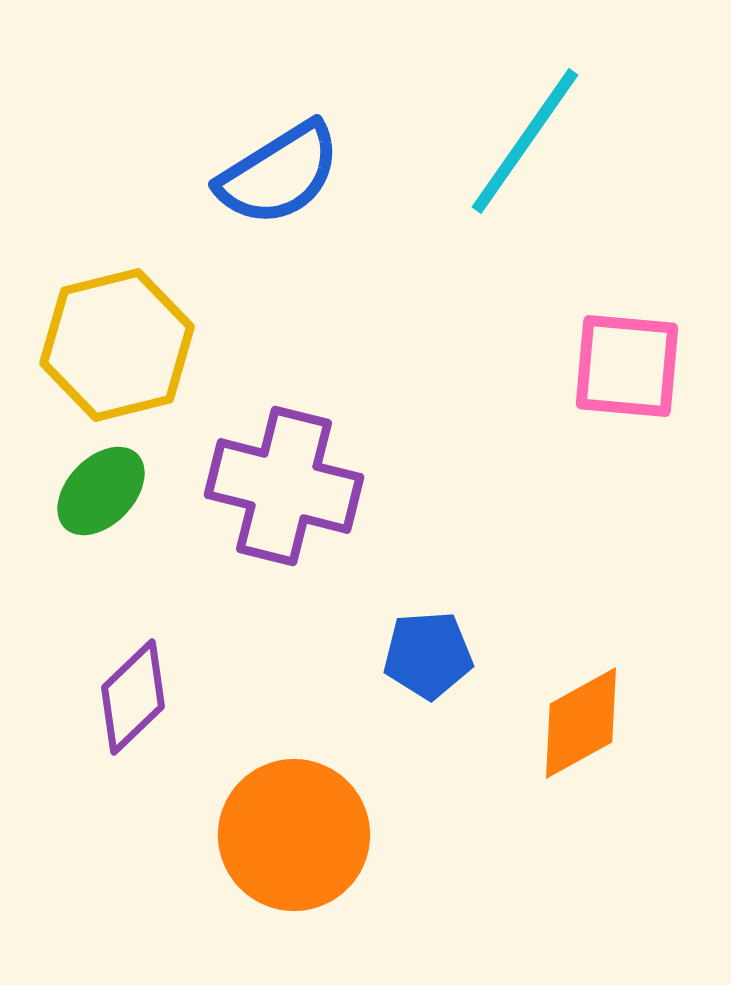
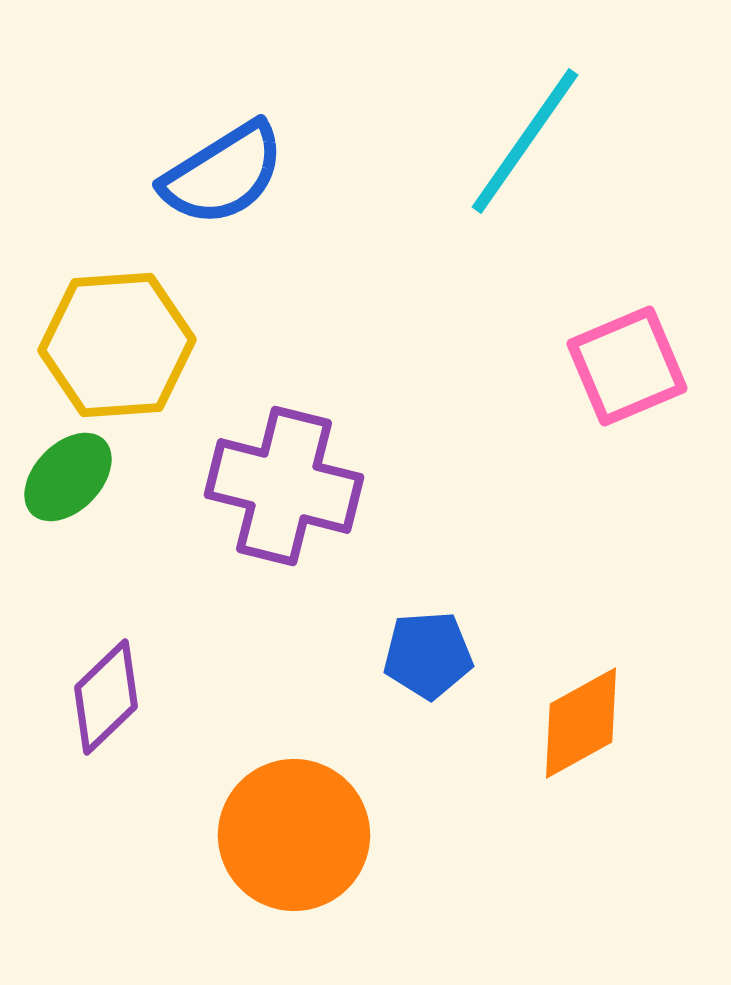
blue semicircle: moved 56 px left
yellow hexagon: rotated 10 degrees clockwise
pink square: rotated 28 degrees counterclockwise
green ellipse: moved 33 px left, 14 px up
purple diamond: moved 27 px left
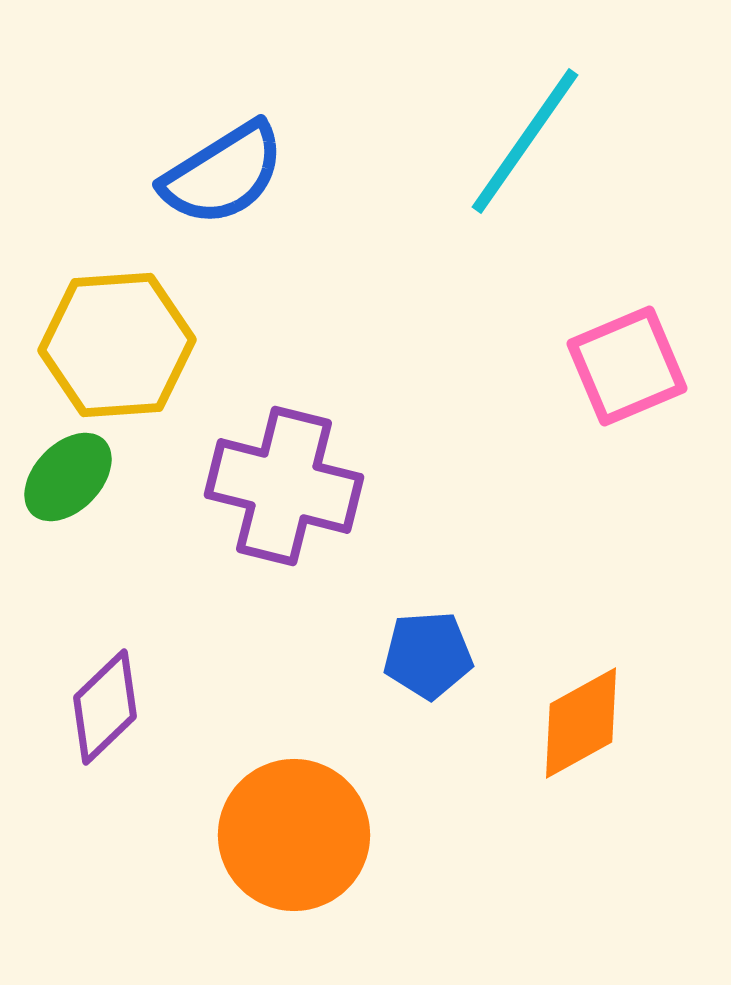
purple diamond: moved 1 px left, 10 px down
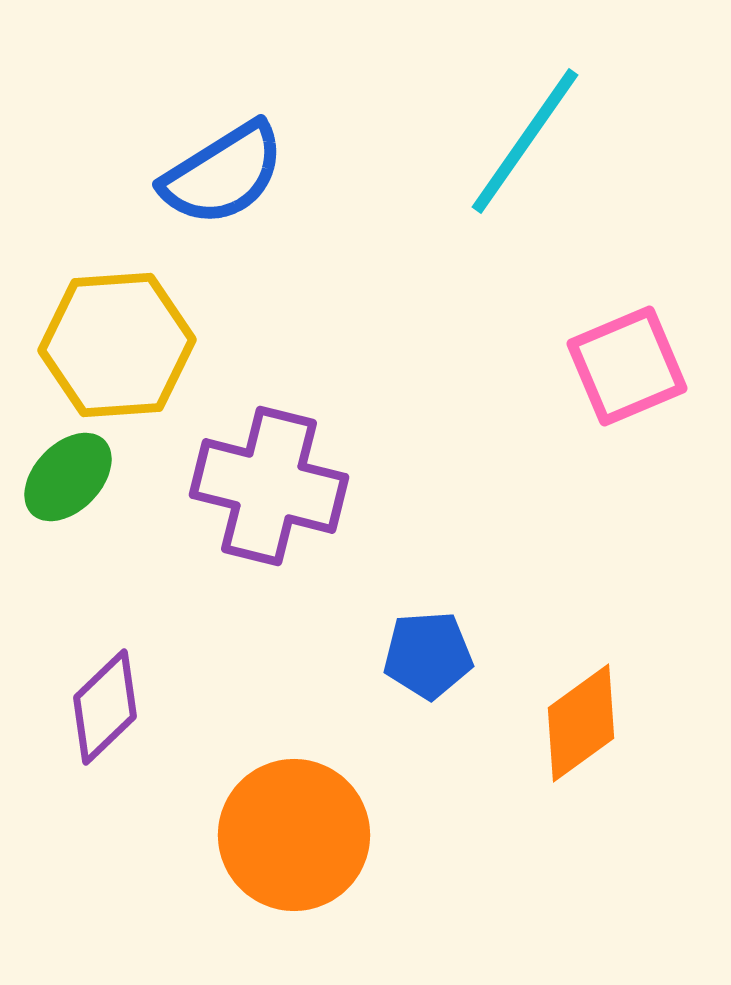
purple cross: moved 15 px left
orange diamond: rotated 7 degrees counterclockwise
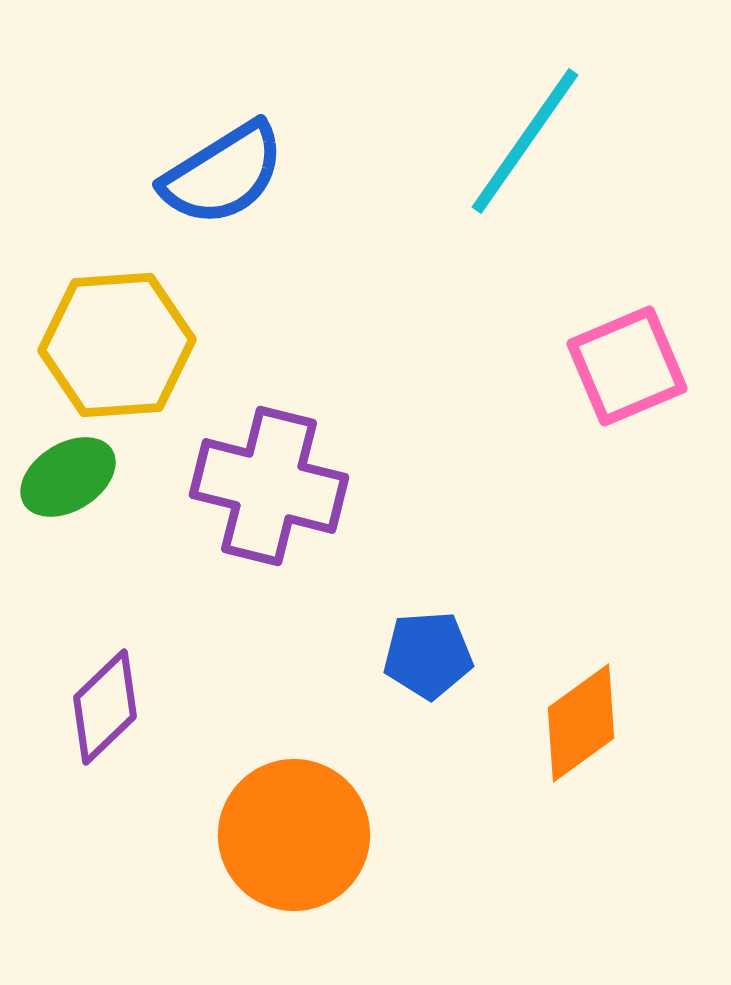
green ellipse: rotated 14 degrees clockwise
